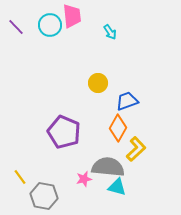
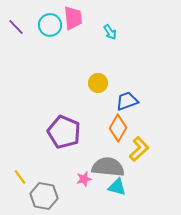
pink trapezoid: moved 1 px right, 2 px down
yellow L-shape: moved 3 px right
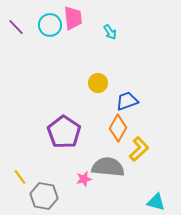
purple pentagon: rotated 12 degrees clockwise
cyan triangle: moved 39 px right, 15 px down
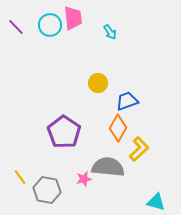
gray hexagon: moved 3 px right, 6 px up
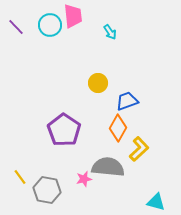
pink trapezoid: moved 2 px up
purple pentagon: moved 2 px up
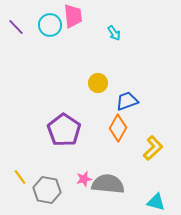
cyan arrow: moved 4 px right, 1 px down
yellow L-shape: moved 14 px right, 1 px up
gray semicircle: moved 17 px down
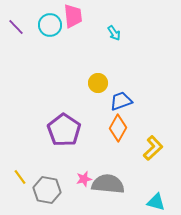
blue trapezoid: moved 6 px left
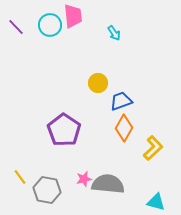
orange diamond: moved 6 px right
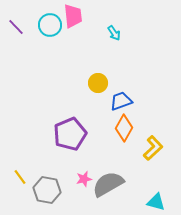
purple pentagon: moved 6 px right, 4 px down; rotated 16 degrees clockwise
gray semicircle: rotated 36 degrees counterclockwise
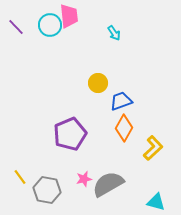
pink trapezoid: moved 4 px left
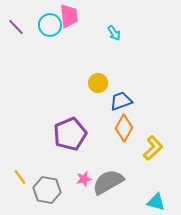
gray semicircle: moved 2 px up
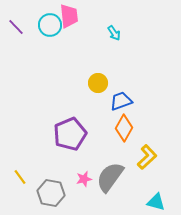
yellow L-shape: moved 6 px left, 9 px down
gray semicircle: moved 2 px right, 5 px up; rotated 24 degrees counterclockwise
gray hexagon: moved 4 px right, 3 px down
